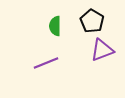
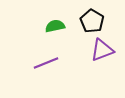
green semicircle: rotated 78 degrees clockwise
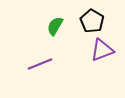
green semicircle: rotated 48 degrees counterclockwise
purple line: moved 6 px left, 1 px down
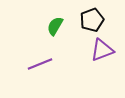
black pentagon: moved 1 px up; rotated 20 degrees clockwise
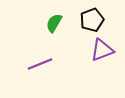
green semicircle: moved 1 px left, 3 px up
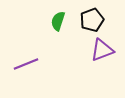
green semicircle: moved 4 px right, 2 px up; rotated 12 degrees counterclockwise
purple line: moved 14 px left
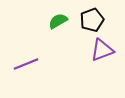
green semicircle: rotated 42 degrees clockwise
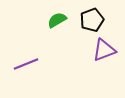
green semicircle: moved 1 px left, 1 px up
purple triangle: moved 2 px right
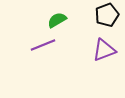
black pentagon: moved 15 px right, 5 px up
purple line: moved 17 px right, 19 px up
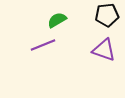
black pentagon: rotated 15 degrees clockwise
purple triangle: rotated 40 degrees clockwise
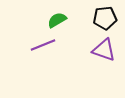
black pentagon: moved 2 px left, 3 px down
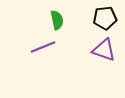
green semicircle: rotated 108 degrees clockwise
purple line: moved 2 px down
